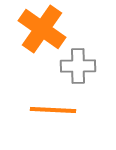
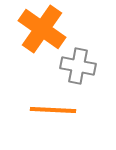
gray cross: rotated 12 degrees clockwise
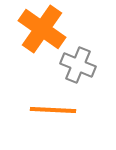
gray cross: moved 1 px up; rotated 12 degrees clockwise
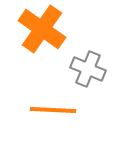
gray cross: moved 10 px right, 4 px down
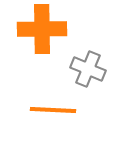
orange cross: rotated 36 degrees counterclockwise
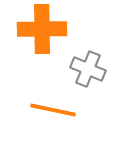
orange line: rotated 9 degrees clockwise
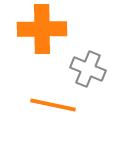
orange line: moved 5 px up
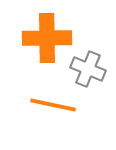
orange cross: moved 5 px right, 9 px down
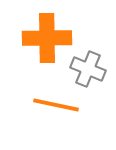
orange line: moved 3 px right
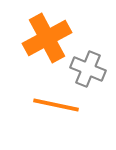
orange cross: rotated 27 degrees counterclockwise
